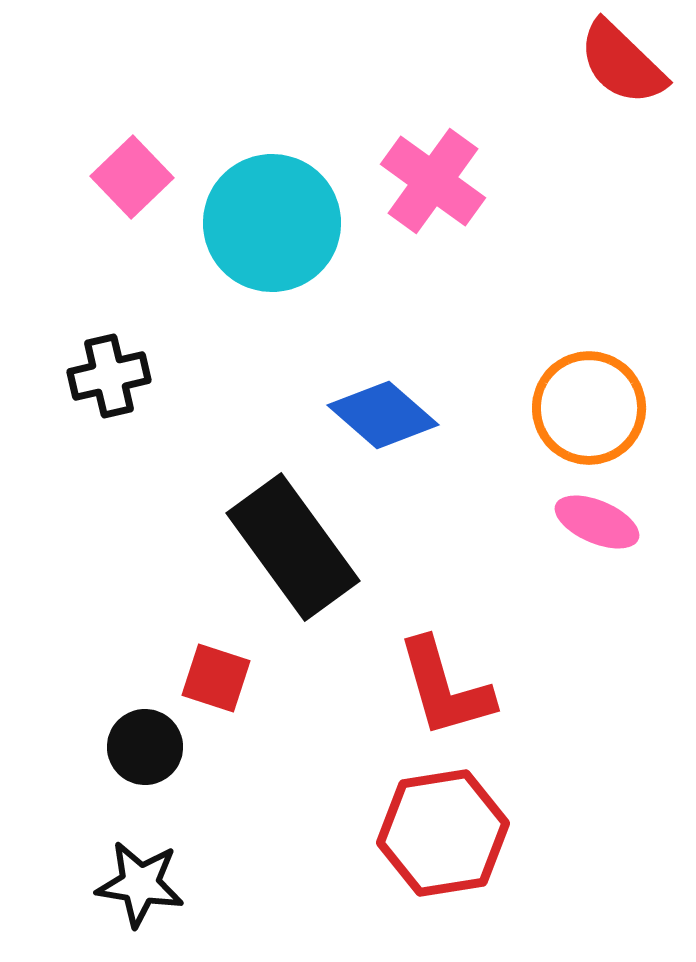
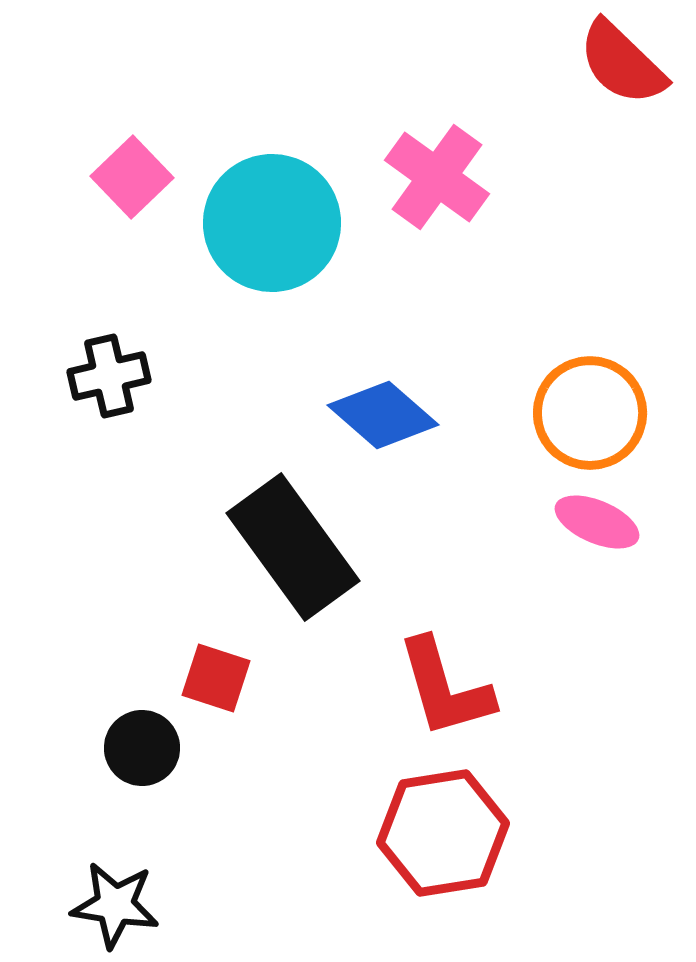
pink cross: moved 4 px right, 4 px up
orange circle: moved 1 px right, 5 px down
black circle: moved 3 px left, 1 px down
black star: moved 25 px left, 21 px down
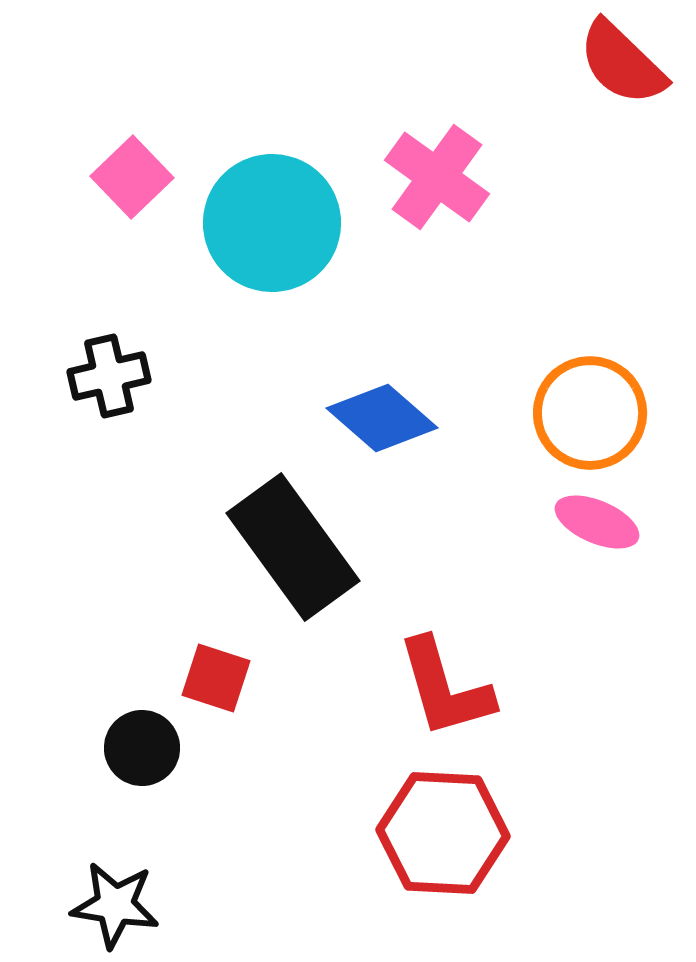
blue diamond: moved 1 px left, 3 px down
red hexagon: rotated 12 degrees clockwise
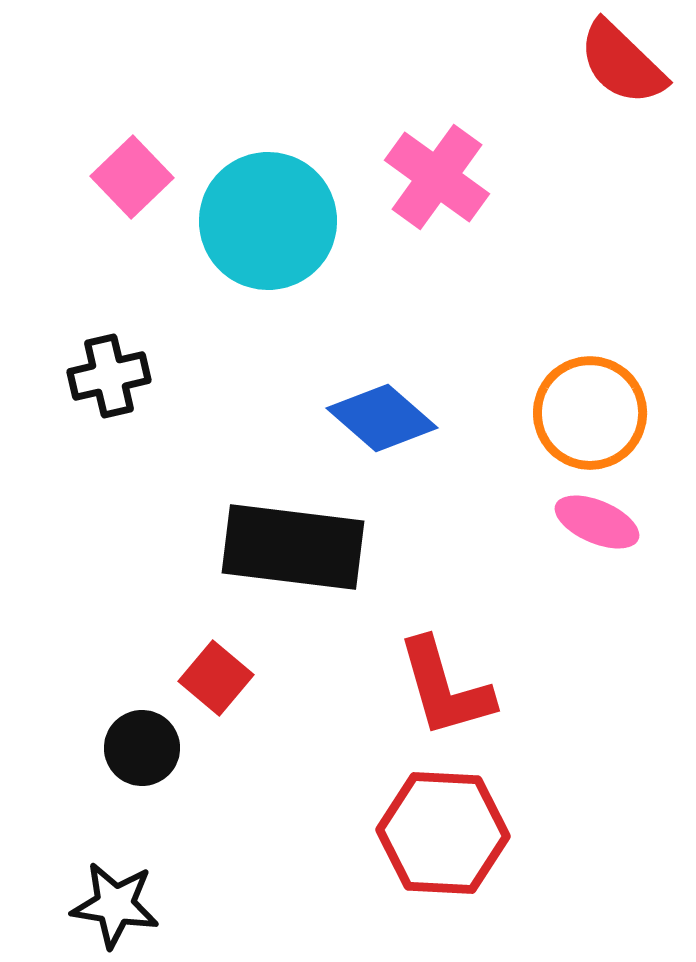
cyan circle: moved 4 px left, 2 px up
black rectangle: rotated 47 degrees counterclockwise
red square: rotated 22 degrees clockwise
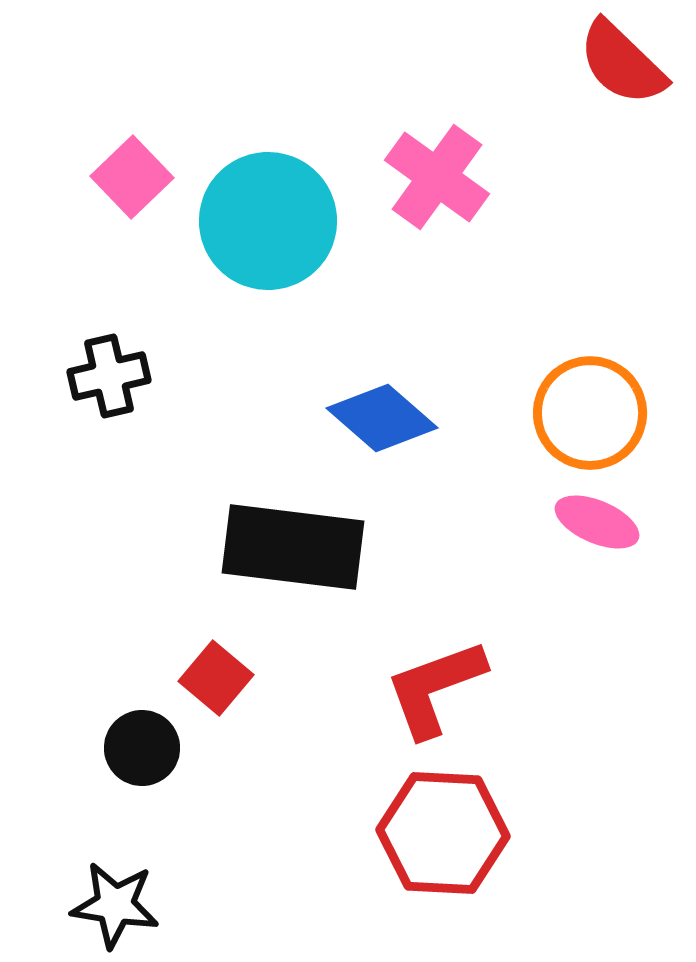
red L-shape: moved 10 px left; rotated 86 degrees clockwise
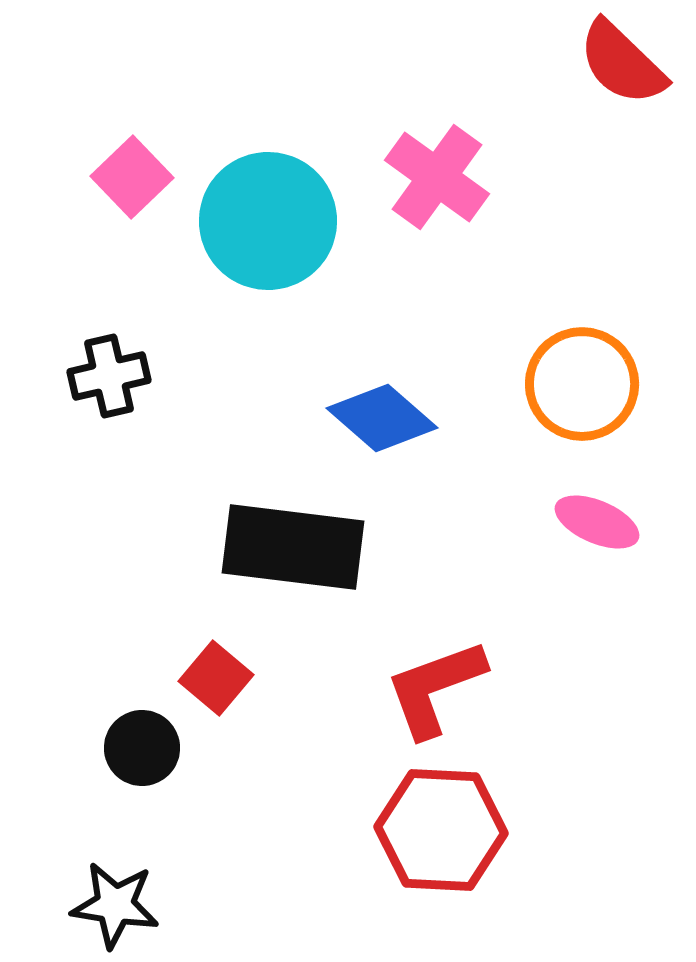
orange circle: moved 8 px left, 29 px up
red hexagon: moved 2 px left, 3 px up
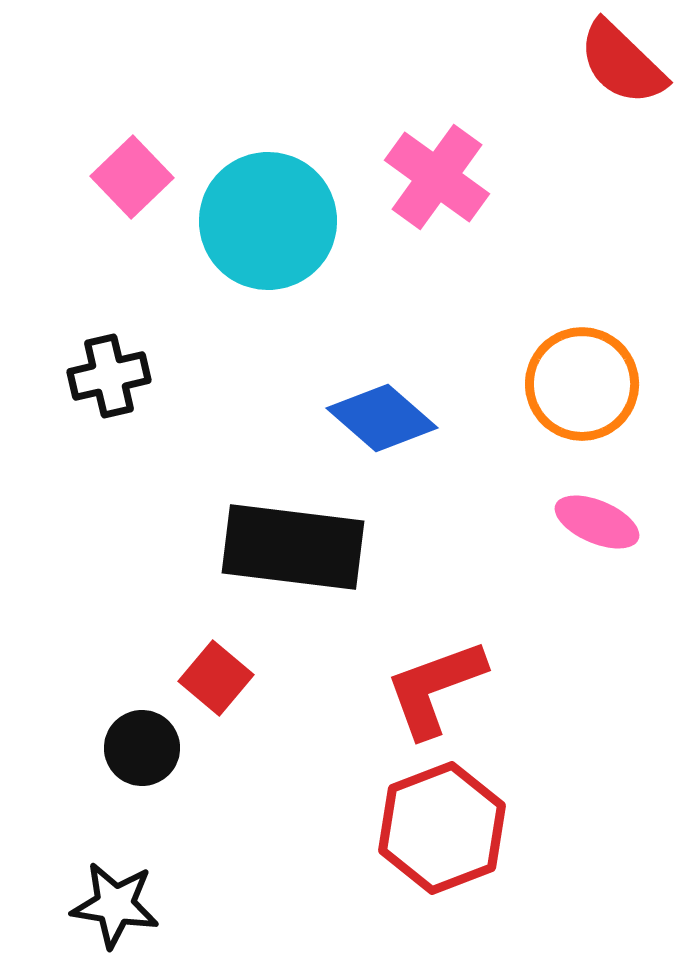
red hexagon: moved 1 px right, 2 px up; rotated 24 degrees counterclockwise
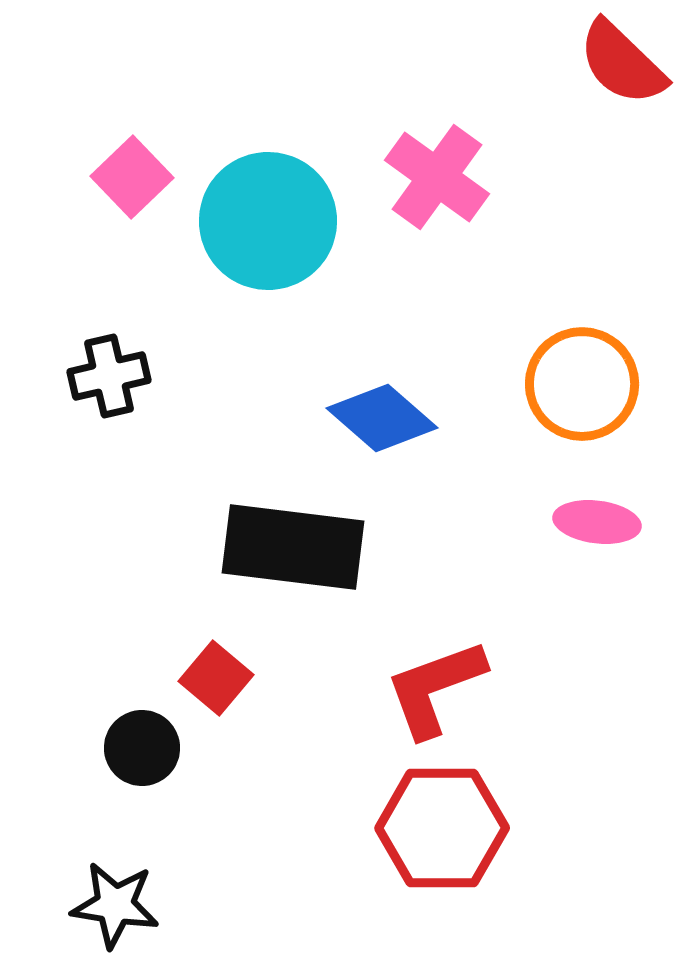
pink ellipse: rotated 16 degrees counterclockwise
red hexagon: rotated 21 degrees clockwise
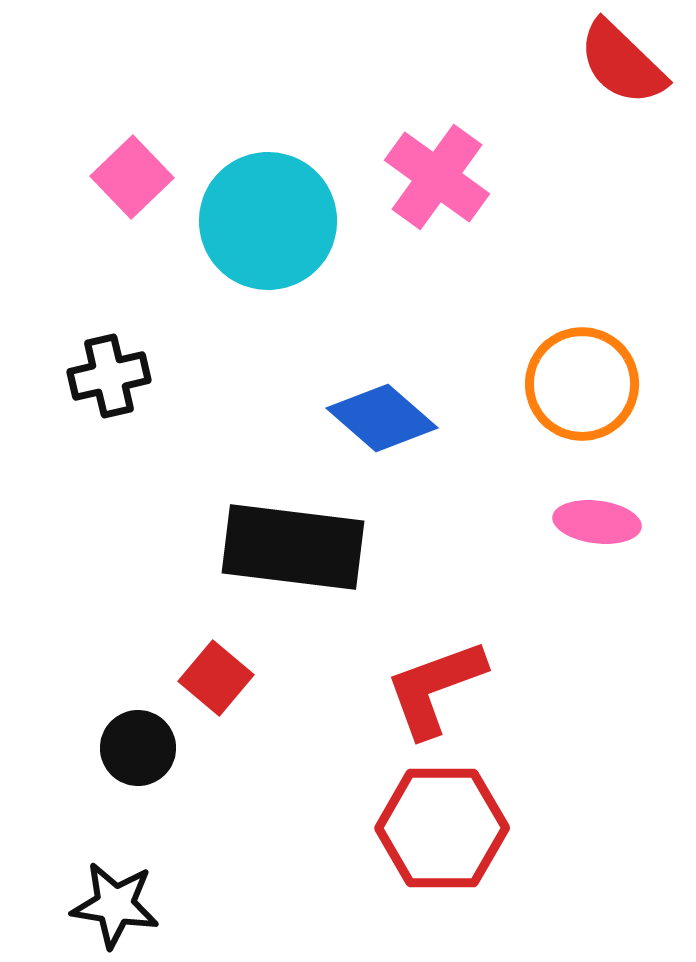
black circle: moved 4 px left
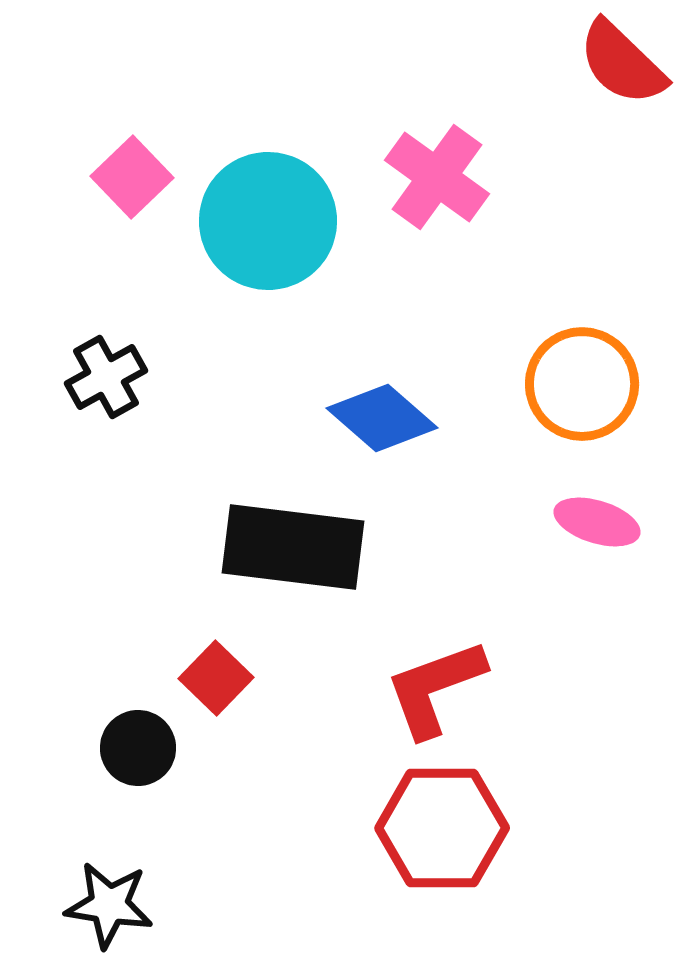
black cross: moved 3 px left, 1 px down; rotated 16 degrees counterclockwise
pink ellipse: rotated 10 degrees clockwise
red square: rotated 4 degrees clockwise
black star: moved 6 px left
